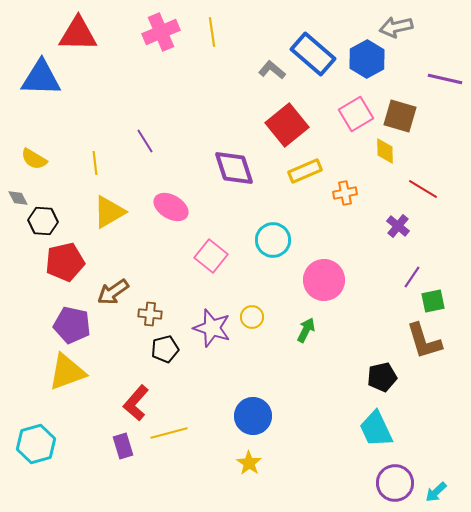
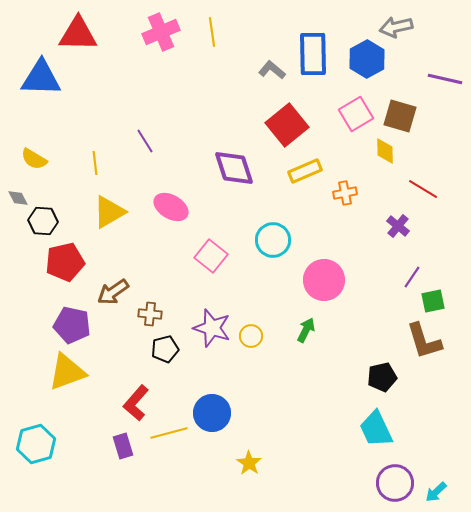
blue rectangle at (313, 54): rotated 48 degrees clockwise
yellow circle at (252, 317): moved 1 px left, 19 px down
blue circle at (253, 416): moved 41 px left, 3 px up
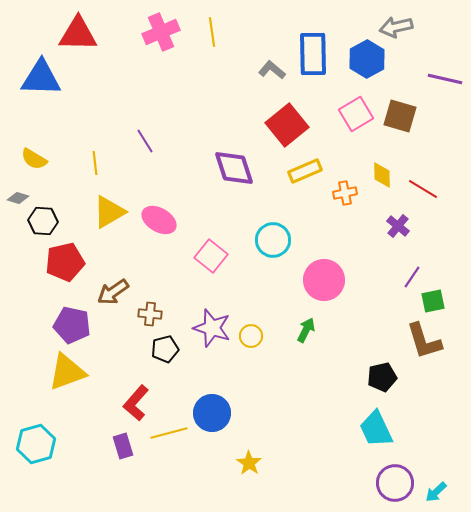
yellow diamond at (385, 151): moved 3 px left, 24 px down
gray diamond at (18, 198): rotated 45 degrees counterclockwise
pink ellipse at (171, 207): moved 12 px left, 13 px down
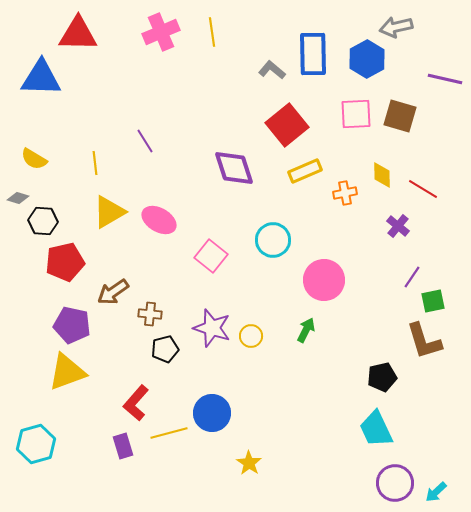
pink square at (356, 114): rotated 28 degrees clockwise
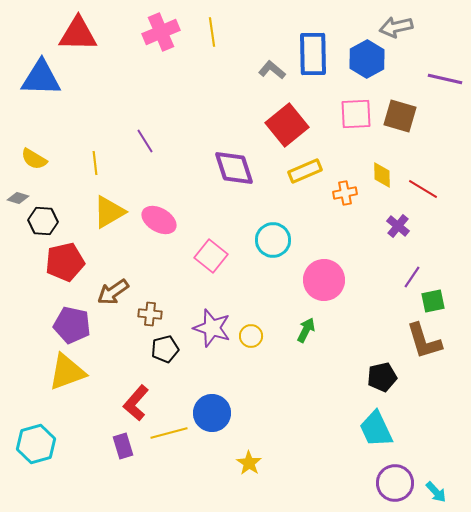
cyan arrow at (436, 492): rotated 90 degrees counterclockwise
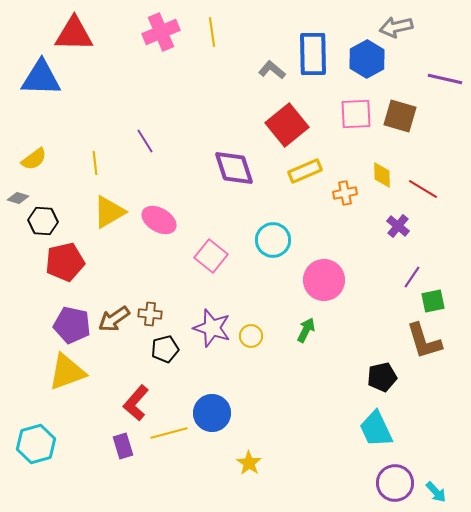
red triangle at (78, 34): moved 4 px left
yellow semicircle at (34, 159): rotated 68 degrees counterclockwise
brown arrow at (113, 292): moved 1 px right, 27 px down
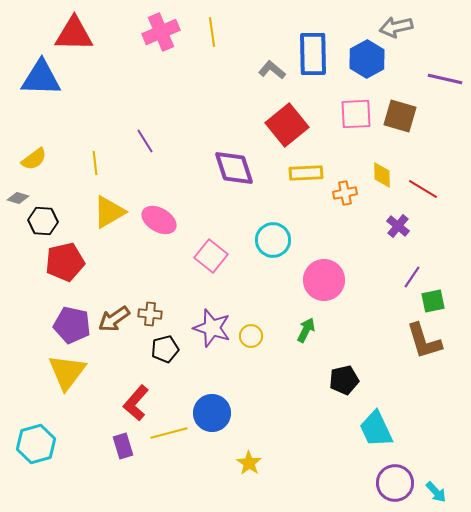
yellow rectangle at (305, 171): moved 1 px right, 2 px down; rotated 20 degrees clockwise
yellow triangle at (67, 372): rotated 33 degrees counterclockwise
black pentagon at (382, 377): moved 38 px left, 3 px down
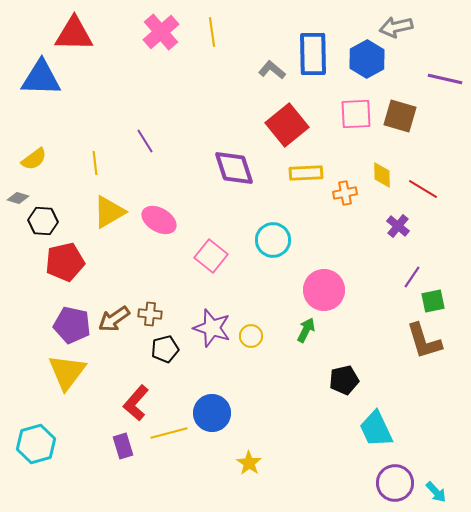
pink cross at (161, 32): rotated 18 degrees counterclockwise
pink circle at (324, 280): moved 10 px down
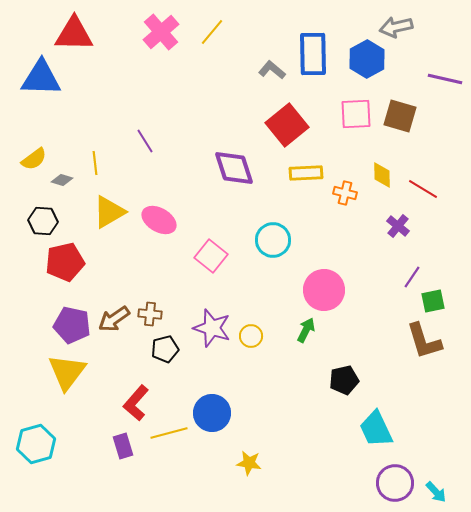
yellow line at (212, 32): rotated 48 degrees clockwise
orange cross at (345, 193): rotated 25 degrees clockwise
gray diamond at (18, 198): moved 44 px right, 18 px up
yellow star at (249, 463): rotated 25 degrees counterclockwise
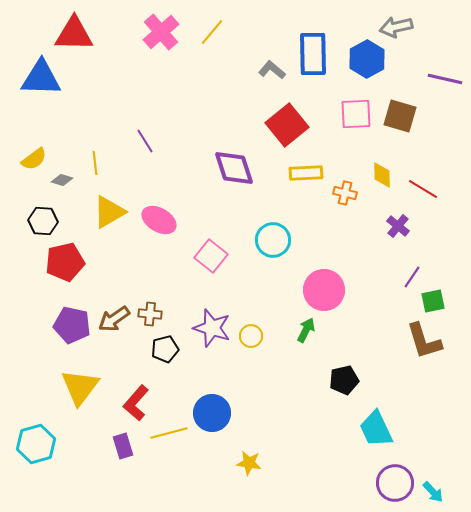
yellow triangle at (67, 372): moved 13 px right, 15 px down
cyan arrow at (436, 492): moved 3 px left
